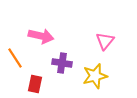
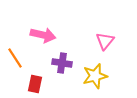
pink arrow: moved 2 px right, 1 px up
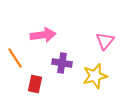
pink arrow: rotated 20 degrees counterclockwise
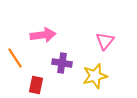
red rectangle: moved 1 px right, 1 px down
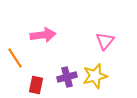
purple cross: moved 5 px right, 14 px down; rotated 24 degrees counterclockwise
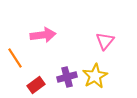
yellow star: rotated 15 degrees counterclockwise
red rectangle: rotated 42 degrees clockwise
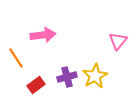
pink triangle: moved 13 px right
orange line: moved 1 px right
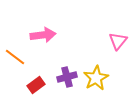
orange line: moved 1 px left, 1 px up; rotated 20 degrees counterclockwise
yellow star: moved 1 px right, 2 px down
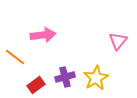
purple cross: moved 2 px left
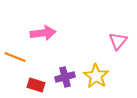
pink arrow: moved 2 px up
orange line: rotated 15 degrees counterclockwise
yellow star: moved 2 px up; rotated 10 degrees counterclockwise
red rectangle: rotated 54 degrees clockwise
